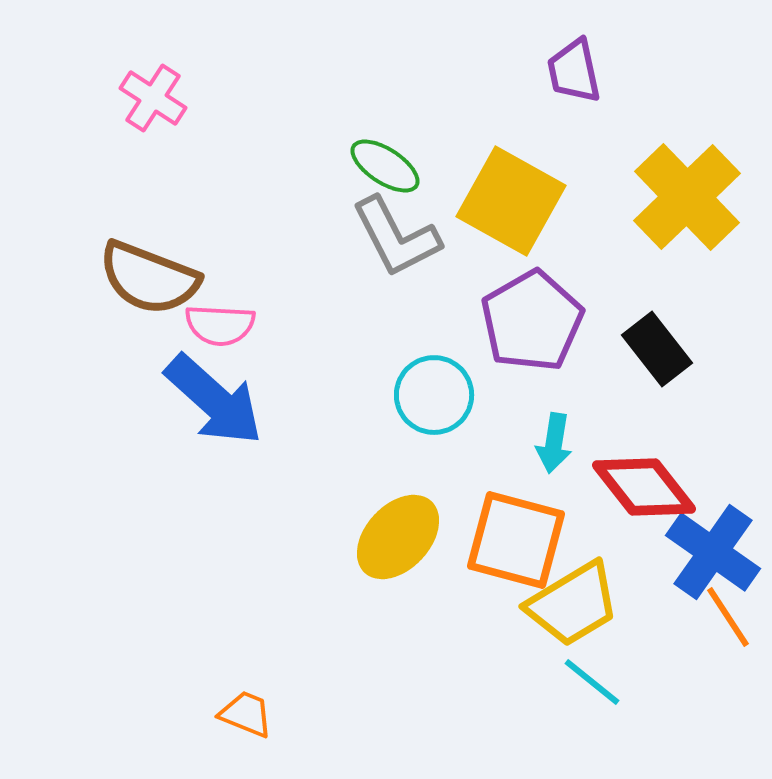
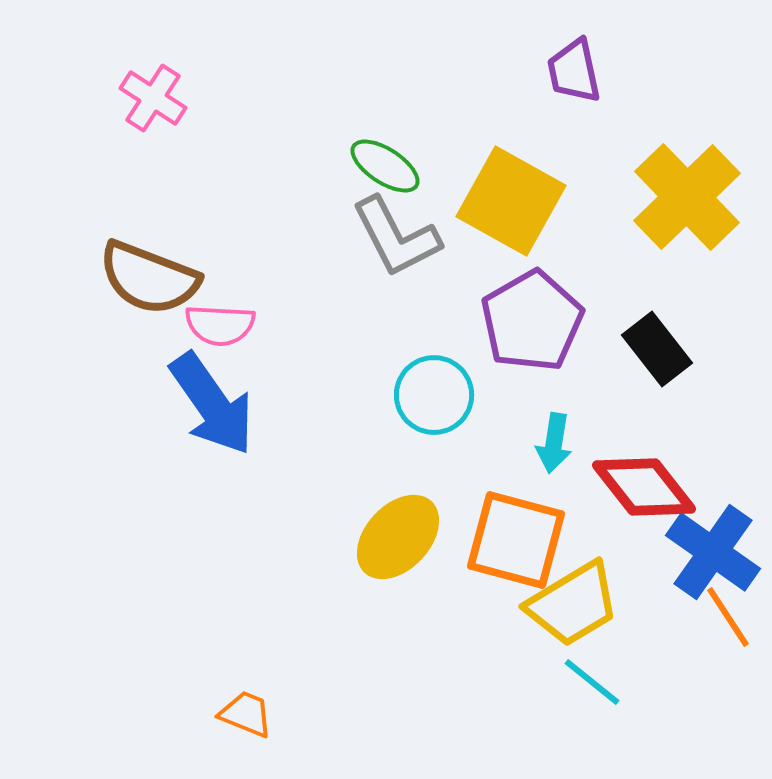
blue arrow: moved 2 px left, 4 px down; rotated 13 degrees clockwise
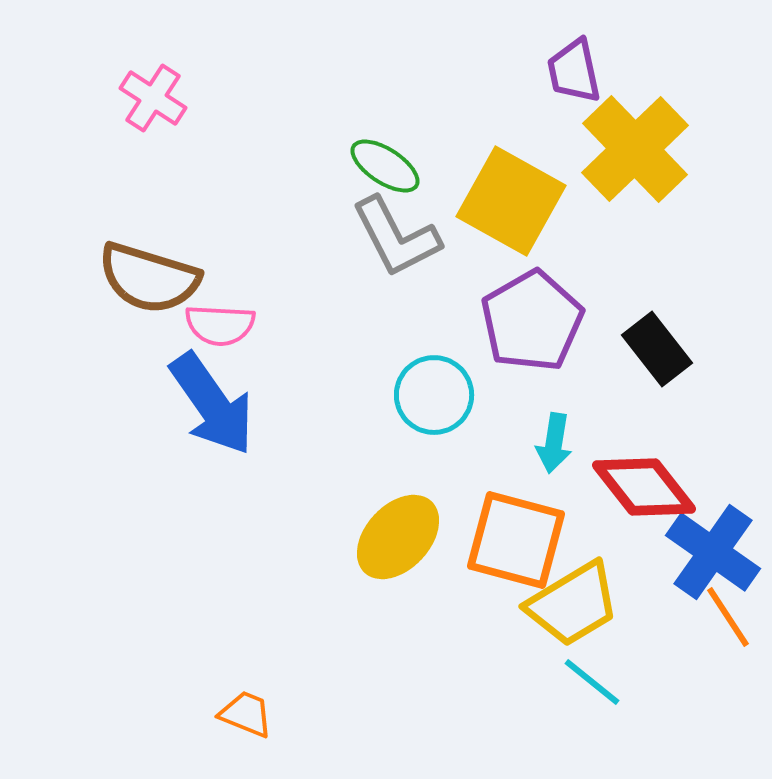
yellow cross: moved 52 px left, 48 px up
brown semicircle: rotated 4 degrees counterclockwise
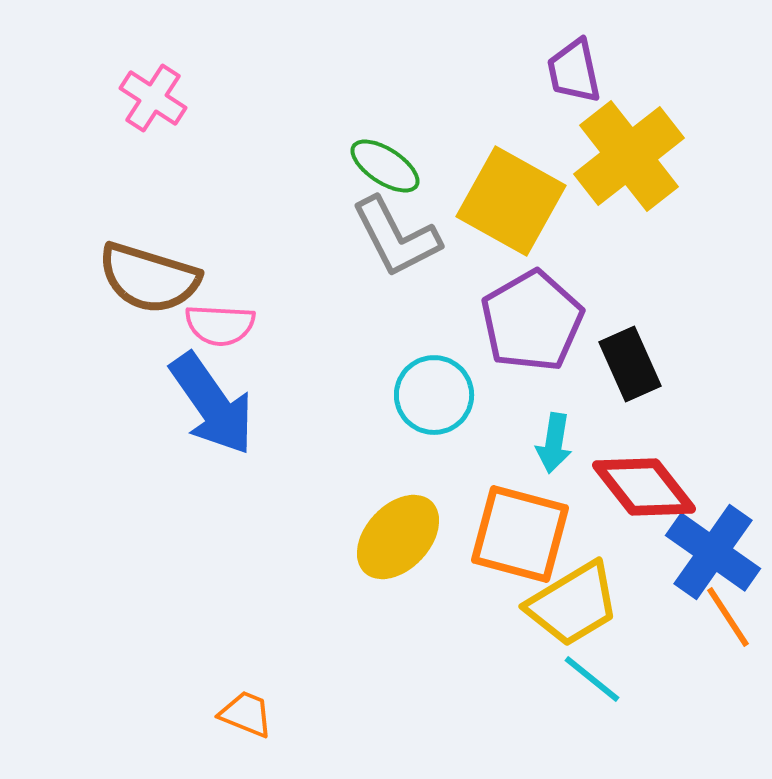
yellow cross: moved 6 px left, 7 px down; rotated 6 degrees clockwise
black rectangle: moved 27 px left, 15 px down; rotated 14 degrees clockwise
orange square: moved 4 px right, 6 px up
cyan line: moved 3 px up
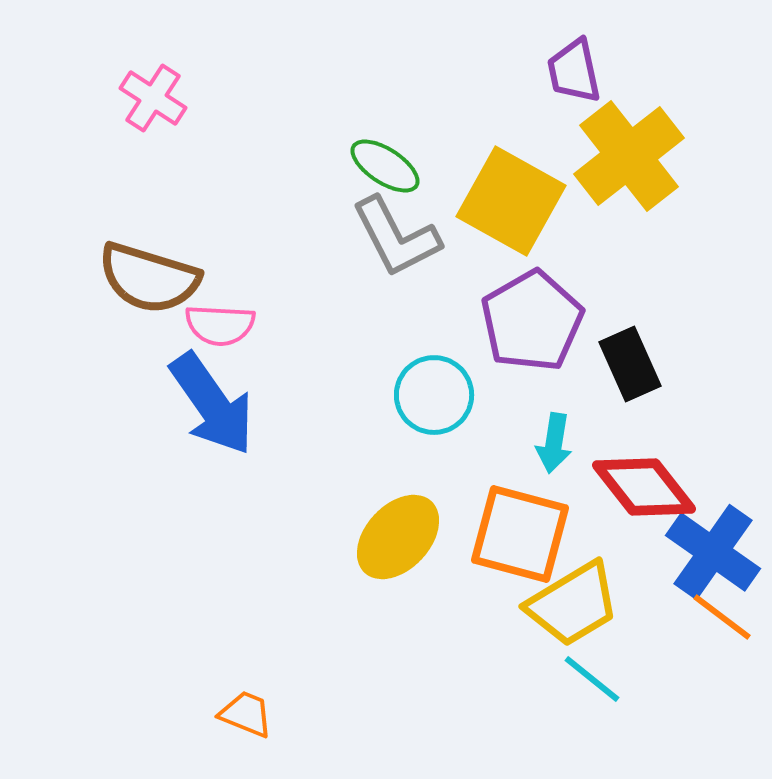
orange line: moved 6 px left; rotated 20 degrees counterclockwise
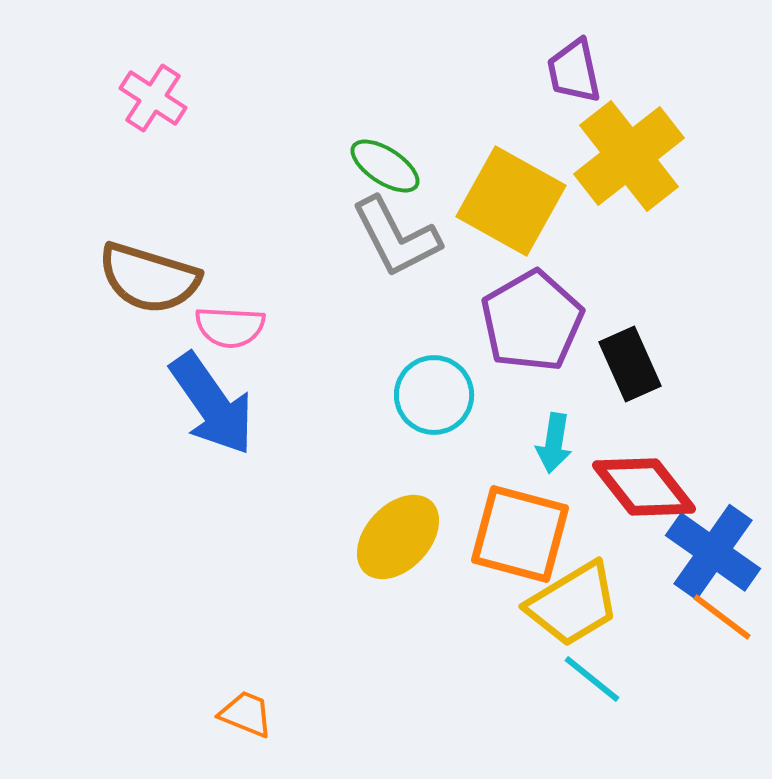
pink semicircle: moved 10 px right, 2 px down
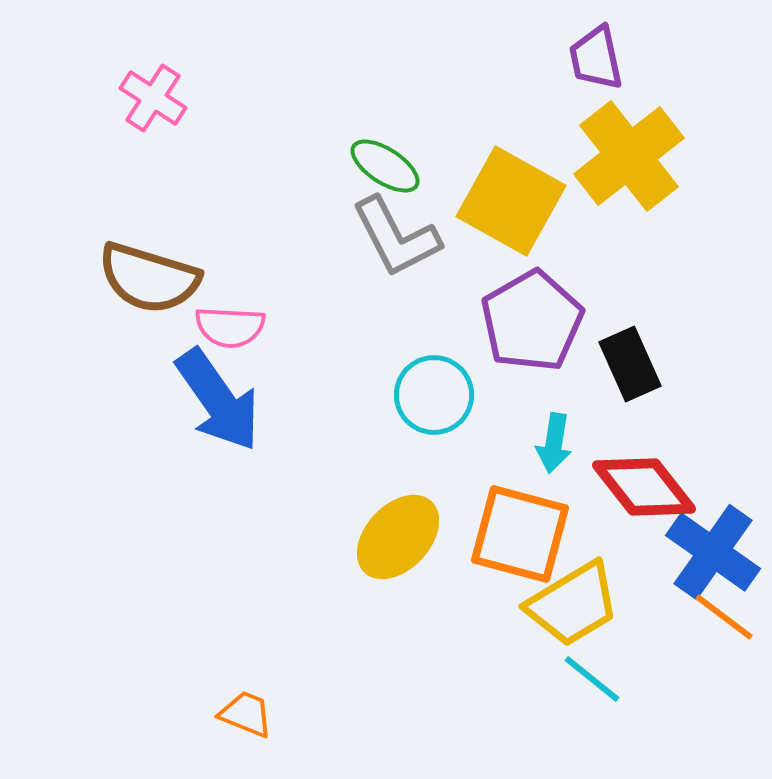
purple trapezoid: moved 22 px right, 13 px up
blue arrow: moved 6 px right, 4 px up
orange line: moved 2 px right
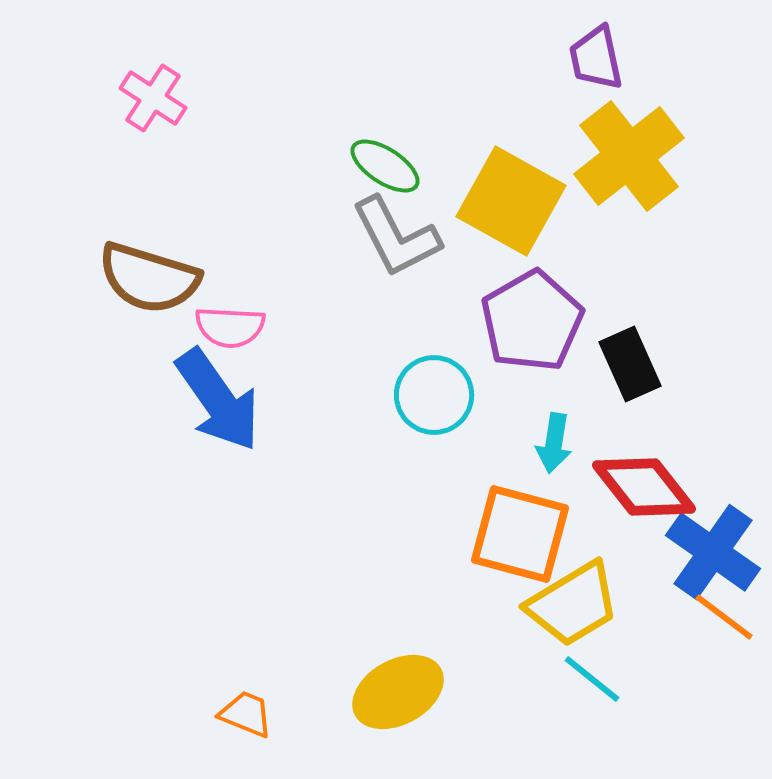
yellow ellipse: moved 155 px down; rotated 18 degrees clockwise
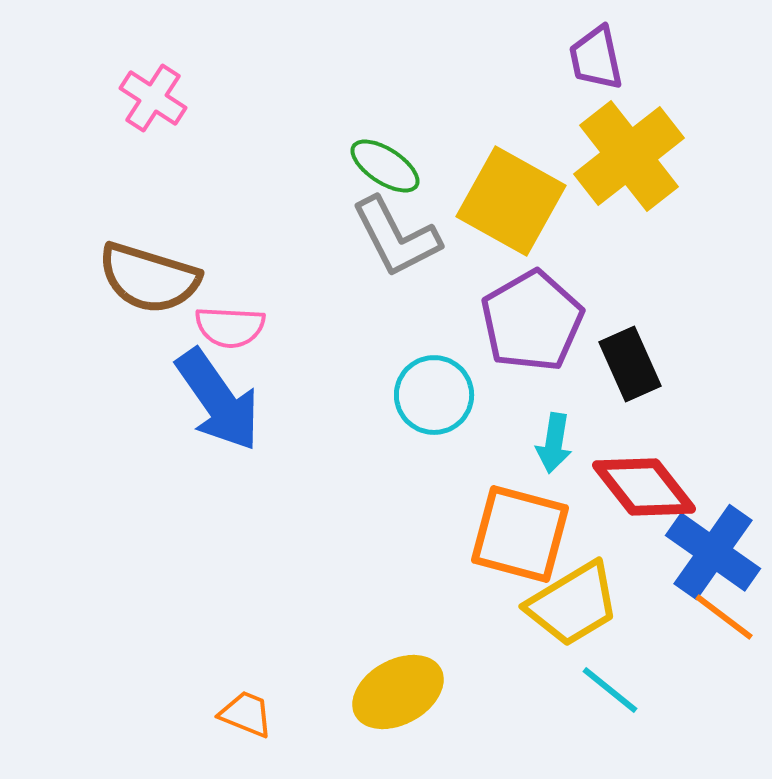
cyan line: moved 18 px right, 11 px down
